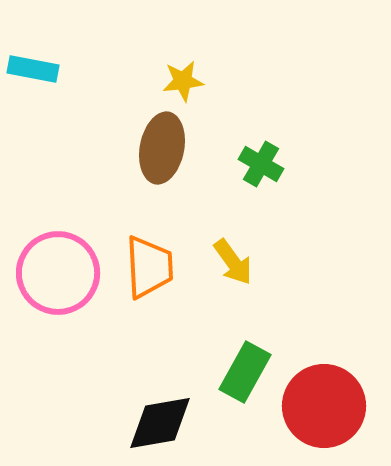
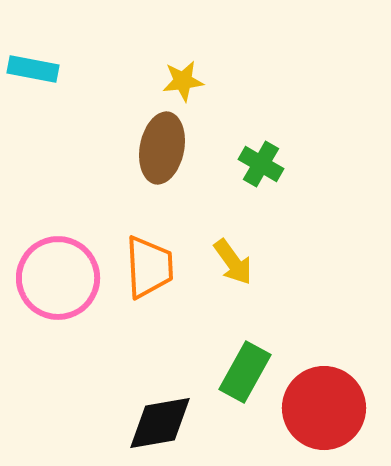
pink circle: moved 5 px down
red circle: moved 2 px down
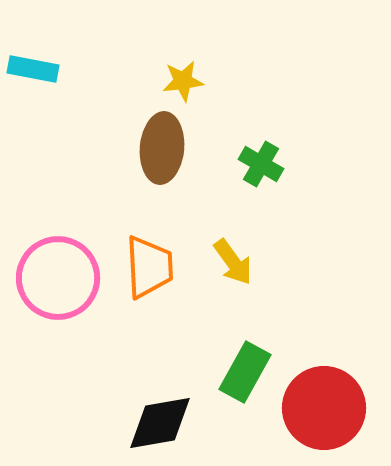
brown ellipse: rotated 6 degrees counterclockwise
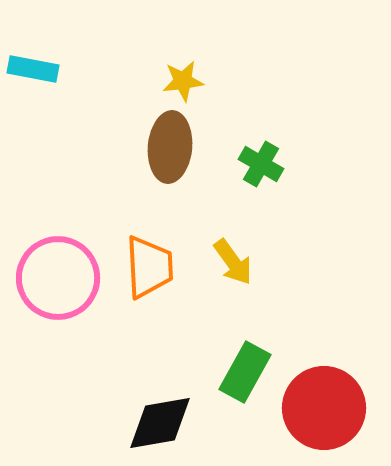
brown ellipse: moved 8 px right, 1 px up
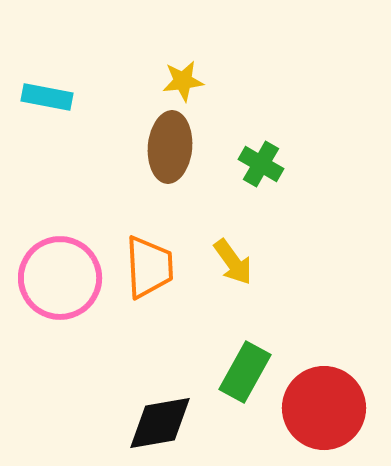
cyan rectangle: moved 14 px right, 28 px down
pink circle: moved 2 px right
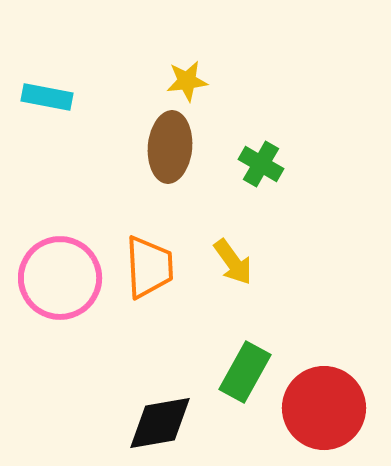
yellow star: moved 4 px right
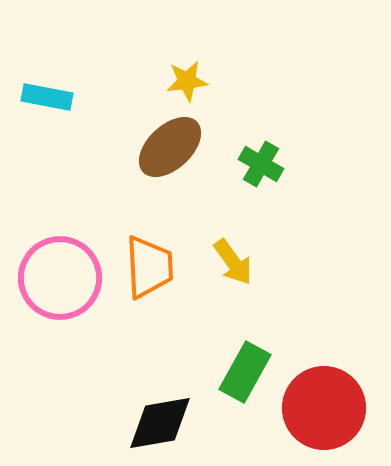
brown ellipse: rotated 42 degrees clockwise
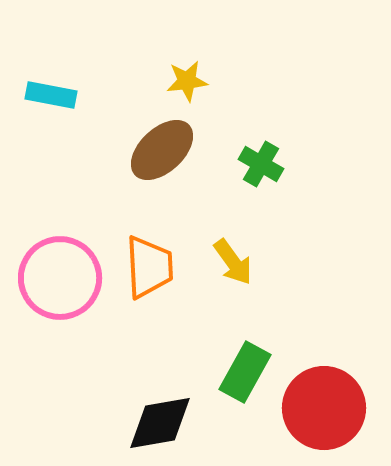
cyan rectangle: moved 4 px right, 2 px up
brown ellipse: moved 8 px left, 3 px down
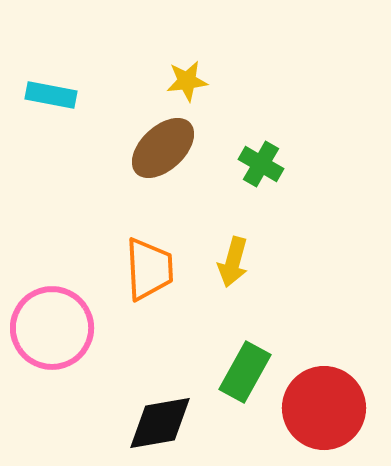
brown ellipse: moved 1 px right, 2 px up
yellow arrow: rotated 51 degrees clockwise
orange trapezoid: moved 2 px down
pink circle: moved 8 px left, 50 px down
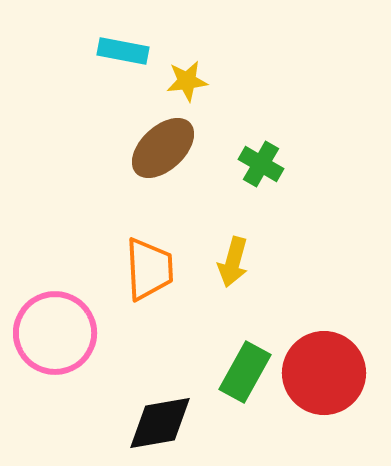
cyan rectangle: moved 72 px right, 44 px up
pink circle: moved 3 px right, 5 px down
red circle: moved 35 px up
